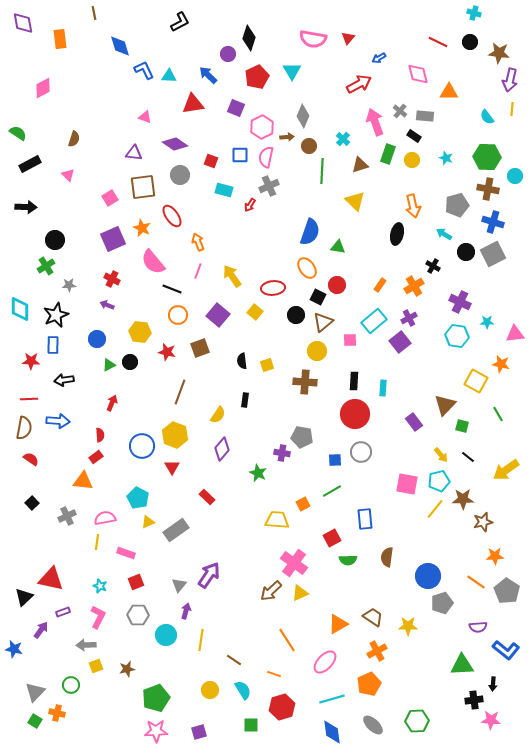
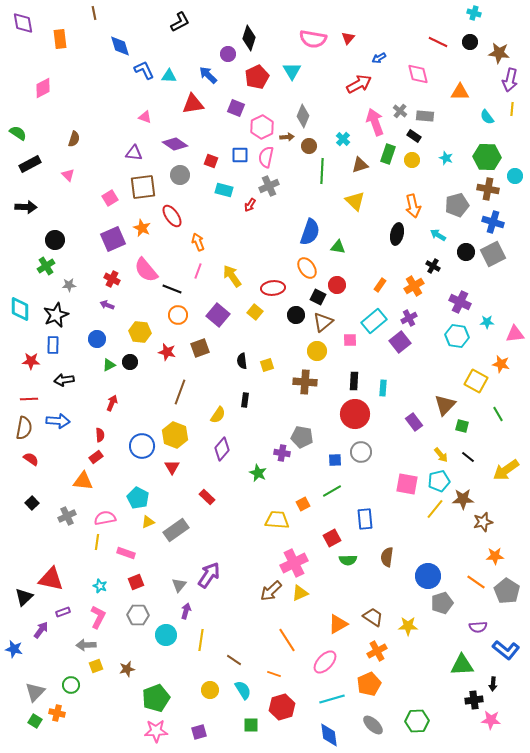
orange triangle at (449, 92): moved 11 px right
cyan arrow at (444, 234): moved 6 px left, 1 px down
pink semicircle at (153, 262): moved 7 px left, 8 px down
pink cross at (294, 563): rotated 28 degrees clockwise
blue diamond at (332, 732): moved 3 px left, 3 px down
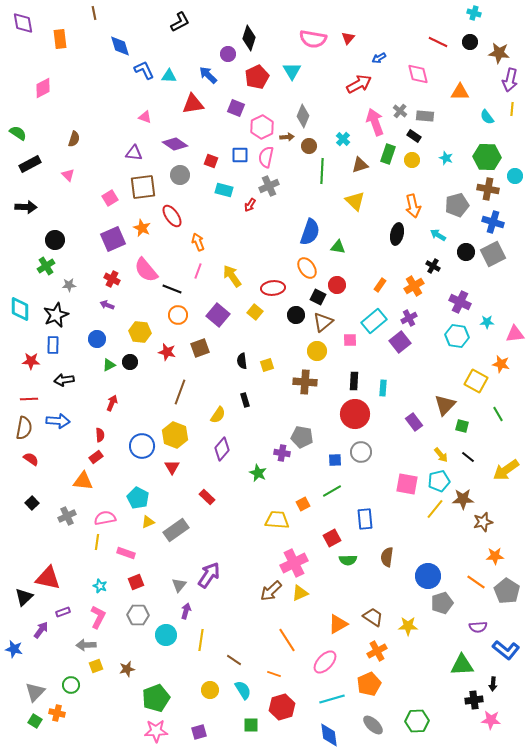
black rectangle at (245, 400): rotated 24 degrees counterclockwise
red triangle at (51, 579): moved 3 px left, 1 px up
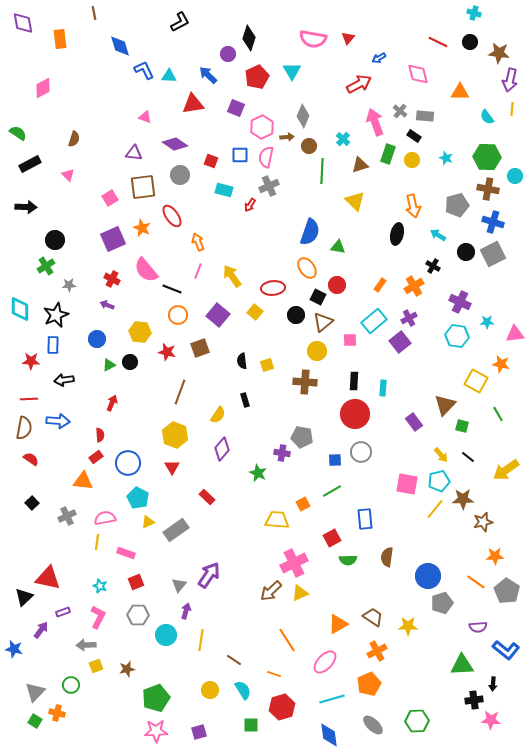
blue circle at (142, 446): moved 14 px left, 17 px down
